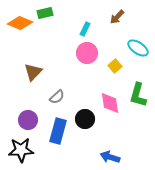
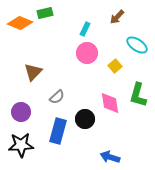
cyan ellipse: moved 1 px left, 3 px up
purple circle: moved 7 px left, 8 px up
black star: moved 5 px up
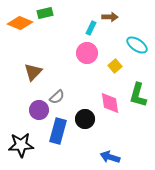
brown arrow: moved 7 px left; rotated 133 degrees counterclockwise
cyan rectangle: moved 6 px right, 1 px up
purple circle: moved 18 px right, 2 px up
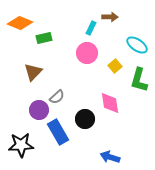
green rectangle: moved 1 px left, 25 px down
green L-shape: moved 1 px right, 15 px up
blue rectangle: moved 1 px down; rotated 45 degrees counterclockwise
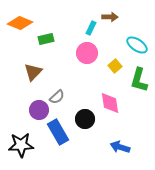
green rectangle: moved 2 px right, 1 px down
blue arrow: moved 10 px right, 10 px up
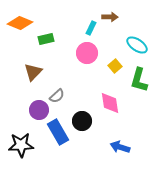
gray semicircle: moved 1 px up
black circle: moved 3 px left, 2 px down
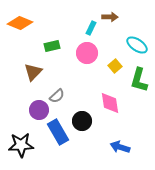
green rectangle: moved 6 px right, 7 px down
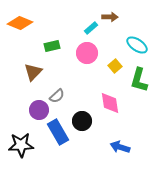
cyan rectangle: rotated 24 degrees clockwise
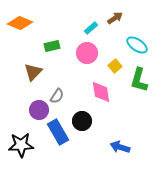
brown arrow: moved 5 px right, 1 px down; rotated 35 degrees counterclockwise
gray semicircle: rotated 14 degrees counterclockwise
pink diamond: moved 9 px left, 11 px up
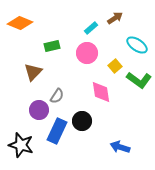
green L-shape: rotated 70 degrees counterclockwise
blue rectangle: moved 1 px left, 1 px up; rotated 55 degrees clockwise
black star: rotated 20 degrees clockwise
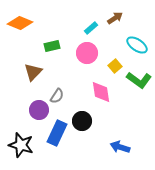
blue rectangle: moved 2 px down
